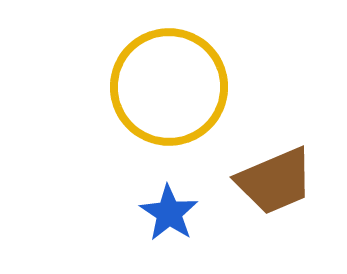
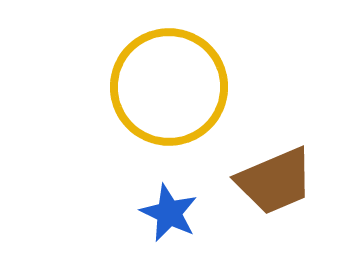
blue star: rotated 8 degrees counterclockwise
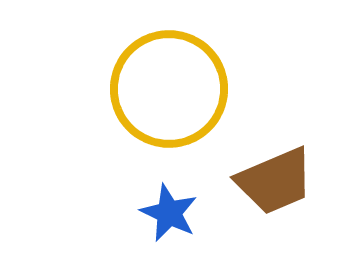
yellow circle: moved 2 px down
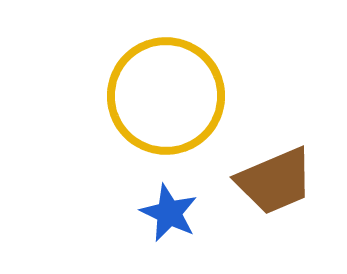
yellow circle: moved 3 px left, 7 px down
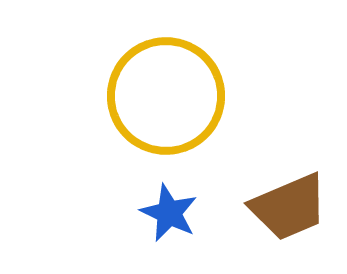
brown trapezoid: moved 14 px right, 26 px down
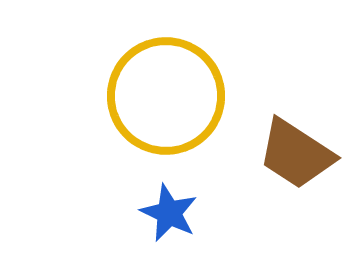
brown trapezoid: moved 7 px right, 53 px up; rotated 56 degrees clockwise
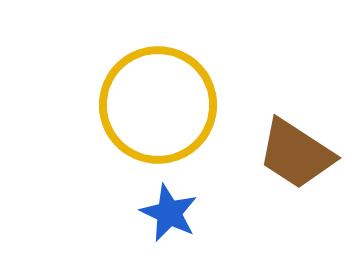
yellow circle: moved 8 px left, 9 px down
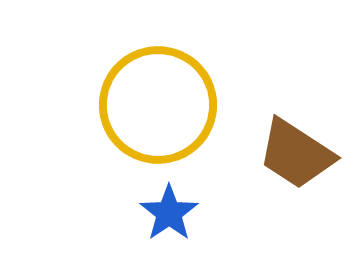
blue star: rotated 12 degrees clockwise
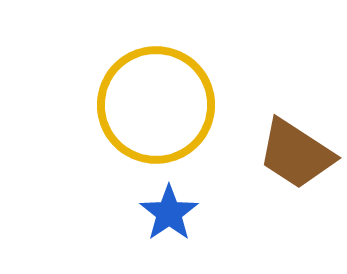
yellow circle: moved 2 px left
